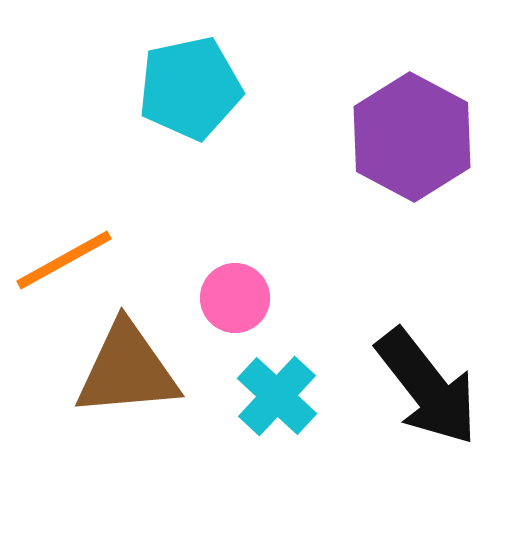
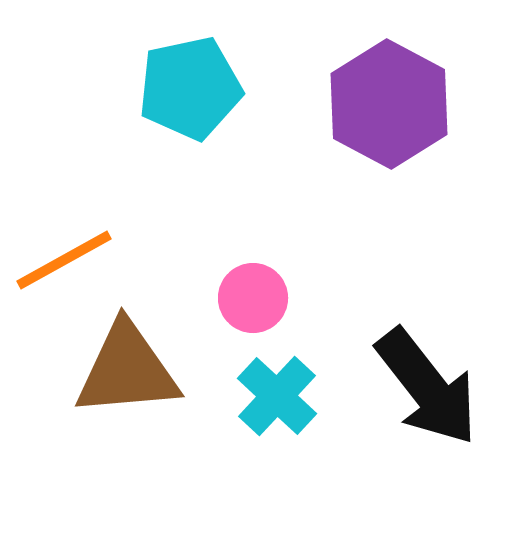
purple hexagon: moved 23 px left, 33 px up
pink circle: moved 18 px right
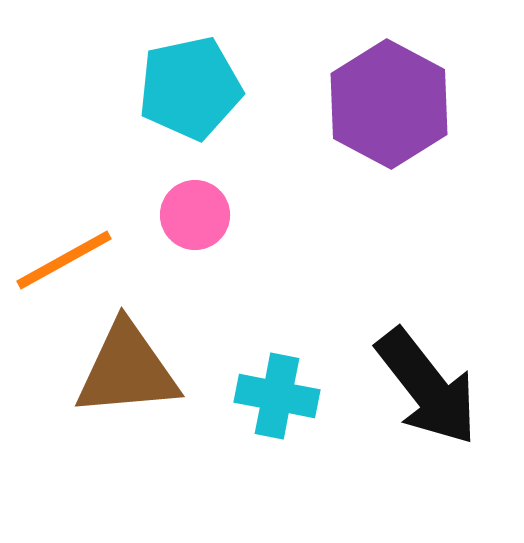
pink circle: moved 58 px left, 83 px up
cyan cross: rotated 32 degrees counterclockwise
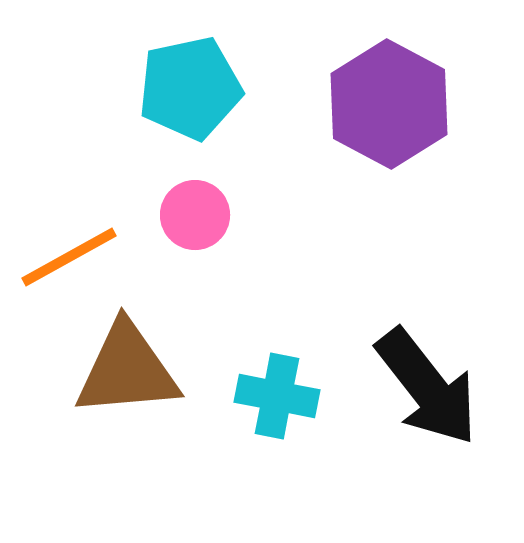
orange line: moved 5 px right, 3 px up
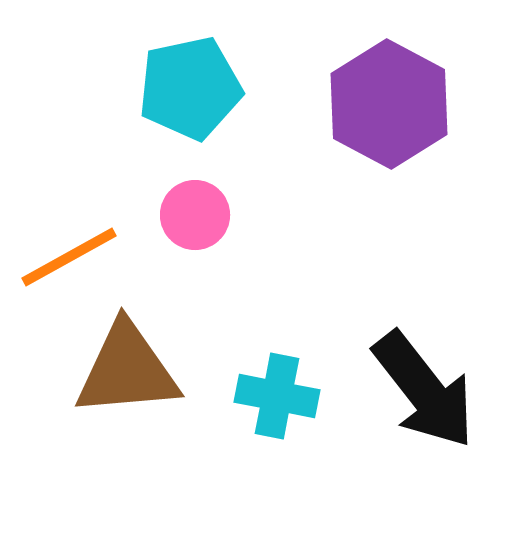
black arrow: moved 3 px left, 3 px down
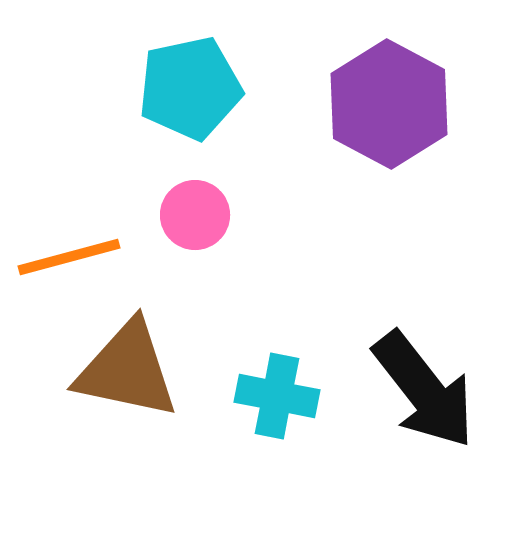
orange line: rotated 14 degrees clockwise
brown triangle: rotated 17 degrees clockwise
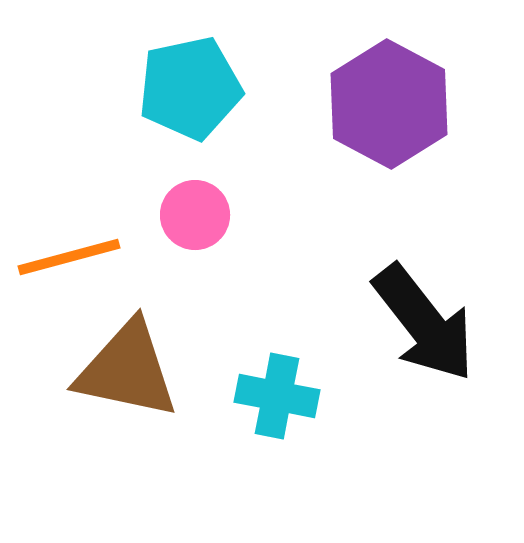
black arrow: moved 67 px up
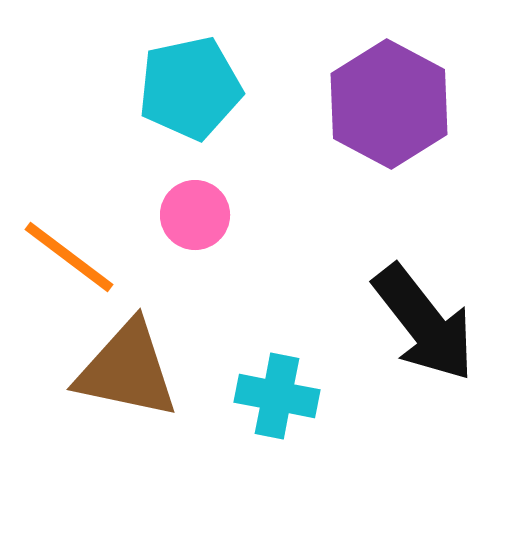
orange line: rotated 52 degrees clockwise
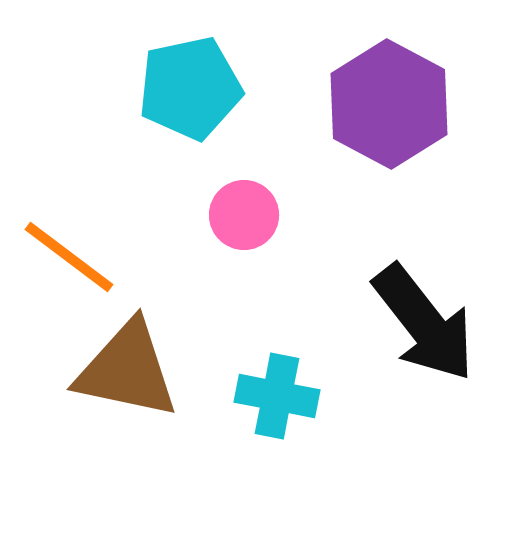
pink circle: moved 49 px right
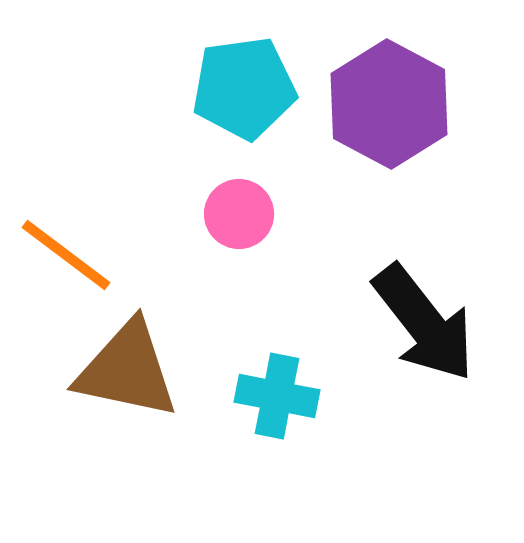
cyan pentagon: moved 54 px right; rotated 4 degrees clockwise
pink circle: moved 5 px left, 1 px up
orange line: moved 3 px left, 2 px up
